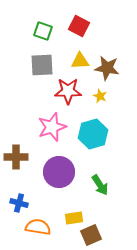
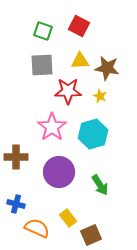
pink star: rotated 16 degrees counterclockwise
blue cross: moved 3 px left, 1 px down
yellow rectangle: moved 6 px left; rotated 60 degrees clockwise
orange semicircle: moved 1 px left, 1 px down; rotated 15 degrees clockwise
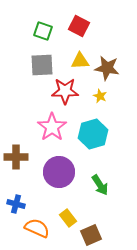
red star: moved 3 px left
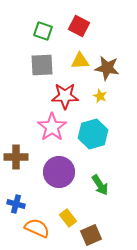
red star: moved 5 px down
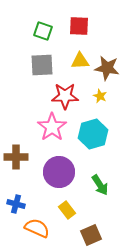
red square: rotated 25 degrees counterclockwise
yellow rectangle: moved 1 px left, 8 px up
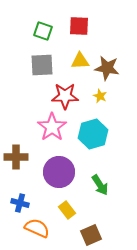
blue cross: moved 4 px right, 1 px up
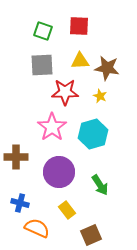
red star: moved 4 px up
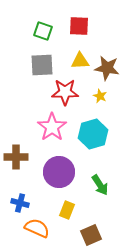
yellow rectangle: rotated 60 degrees clockwise
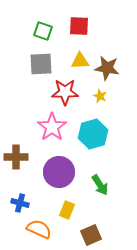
gray square: moved 1 px left, 1 px up
orange semicircle: moved 2 px right, 1 px down
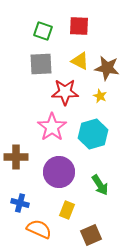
yellow triangle: rotated 30 degrees clockwise
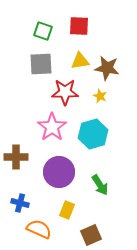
yellow triangle: rotated 36 degrees counterclockwise
